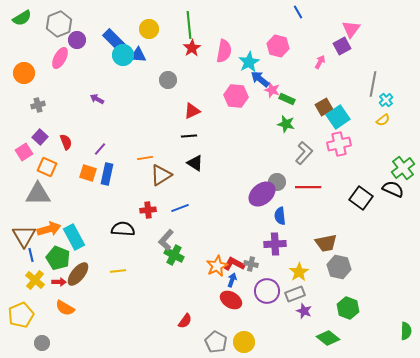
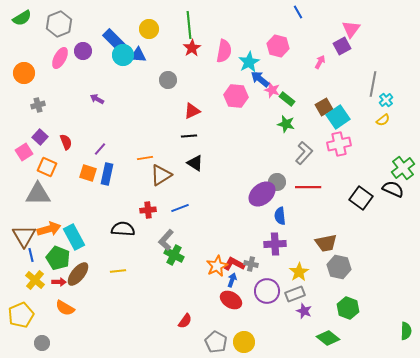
purple circle at (77, 40): moved 6 px right, 11 px down
green rectangle at (287, 99): rotated 14 degrees clockwise
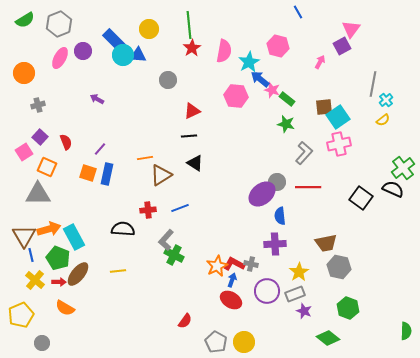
green semicircle at (22, 18): moved 3 px right, 2 px down
brown square at (324, 107): rotated 24 degrees clockwise
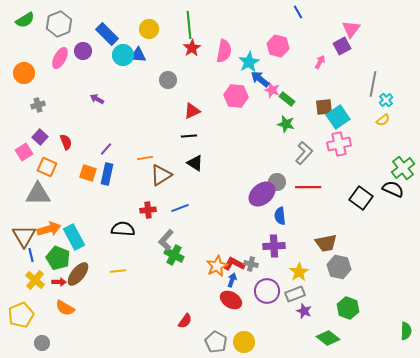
blue rectangle at (114, 40): moved 7 px left, 6 px up
purple line at (100, 149): moved 6 px right
purple cross at (275, 244): moved 1 px left, 2 px down
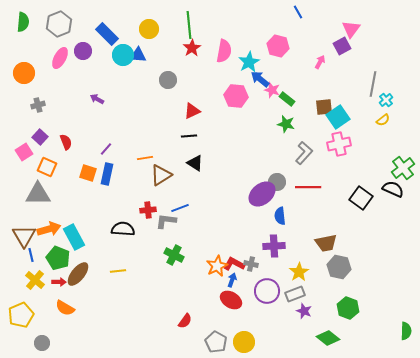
green semicircle at (25, 20): moved 2 px left, 2 px down; rotated 54 degrees counterclockwise
gray L-shape at (166, 240): moved 19 px up; rotated 55 degrees clockwise
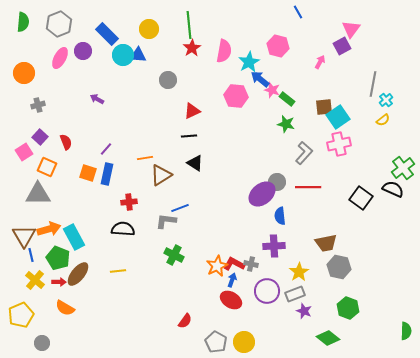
red cross at (148, 210): moved 19 px left, 8 px up
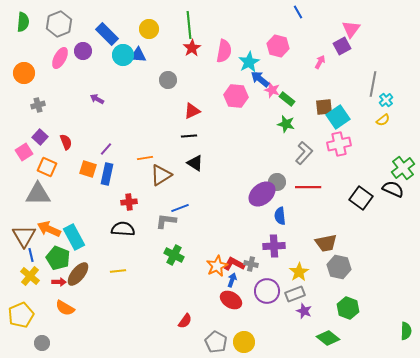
orange square at (88, 173): moved 4 px up
orange arrow at (49, 229): rotated 140 degrees counterclockwise
yellow cross at (35, 280): moved 5 px left, 4 px up
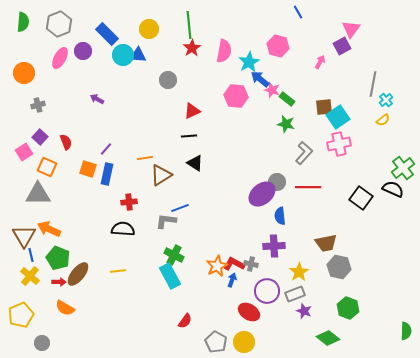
cyan rectangle at (74, 237): moved 96 px right, 39 px down
red ellipse at (231, 300): moved 18 px right, 12 px down
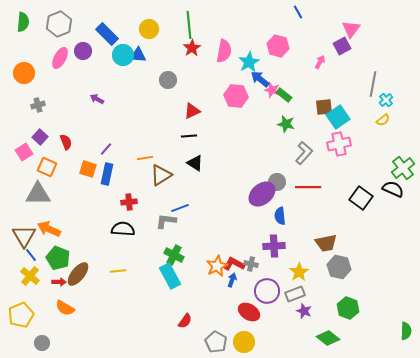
green rectangle at (287, 99): moved 3 px left, 4 px up
blue line at (31, 255): rotated 24 degrees counterclockwise
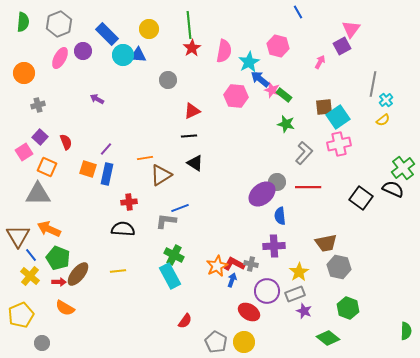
brown triangle at (24, 236): moved 6 px left
